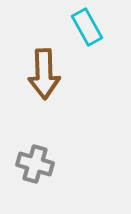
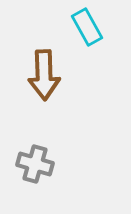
brown arrow: moved 1 px down
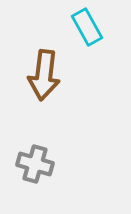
brown arrow: rotated 9 degrees clockwise
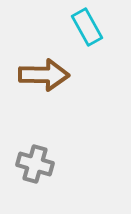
brown arrow: rotated 96 degrees counterclockwise
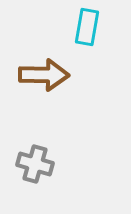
cyan rectangle: rotated 39 degrees clockwise
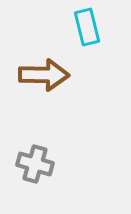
cyan rectangle: rotated 24 degrees counterclockwise
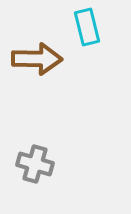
brown arrow: moved 7 px left, 16 px up
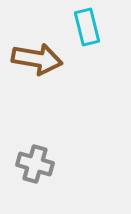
brown arrow: rotated 9 degrees clockwise
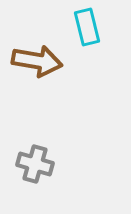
brown arrow: moved 2 px down
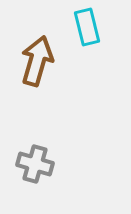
brown arrow: rotated 84 degrees counterclockwise
